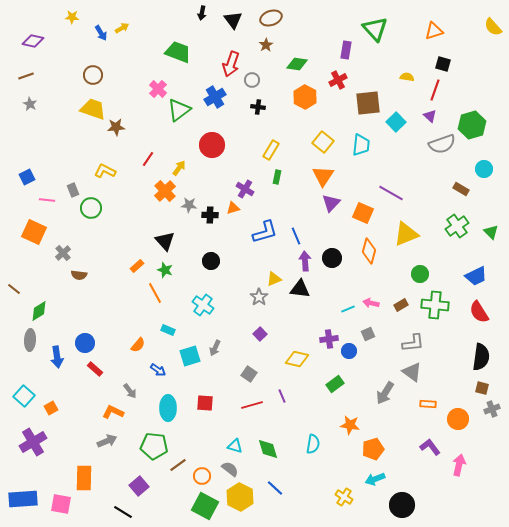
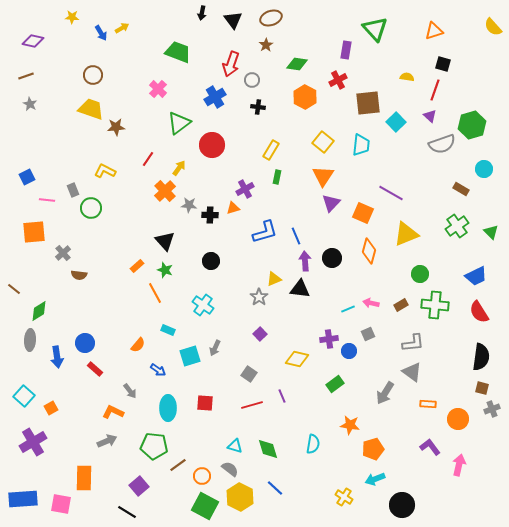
yellow trapezoid at (93, 109): moved 2 px left
green triangle at (179, 110): moved 13 px down
purple cross at (245, 189): rotated 30 degrees clockwise
orange square at (34, 232): rotated 30 degrees counterclockwise
black line at (123, 512): moved 4 px right
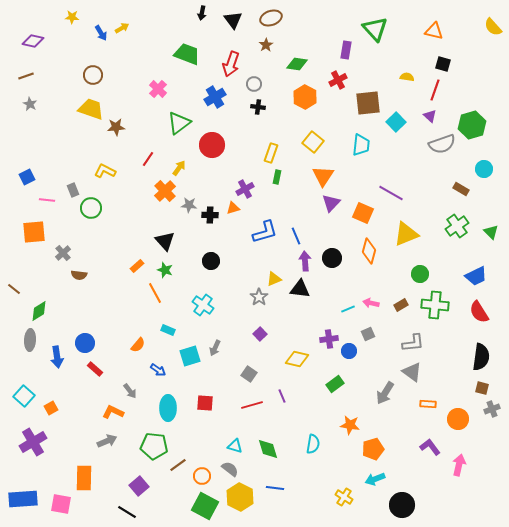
orange triangle at (434, 31): rotated 30 degrees clockwise
green trapezoid at (178, 52): moved 9 px right, 2 px down
gray circle at (252, 80): moved 2 px right, 4 px down
yellow square at (323, 142): moved 10 px left
yellow rectangle at (271, 150): moved 3 px down; rotated 12 degrees counterclockwise
blue line at (275, 488): rotated 36 degrees counterclockwise
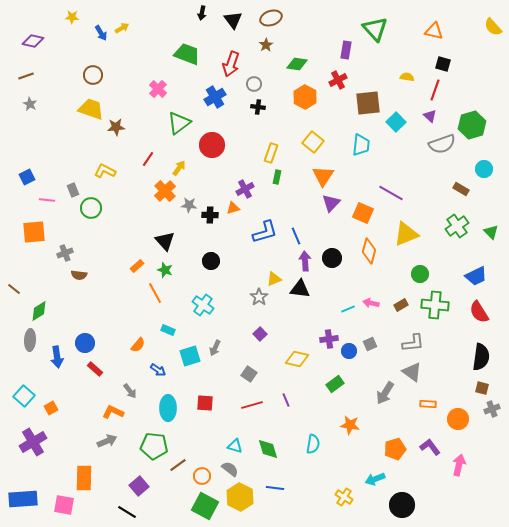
gray cross at (63, 253): moved 2 px right; rotated 21 degrees clockwise
gray square at (368, 334): moved 2 px right, 10 px down
purple line at (282, 396): moved 4 px right, 4 px down
orange pentagon at (373, 449): moved 22 px right
pink square at (61, 504): moved 3 px right, 1 px down
